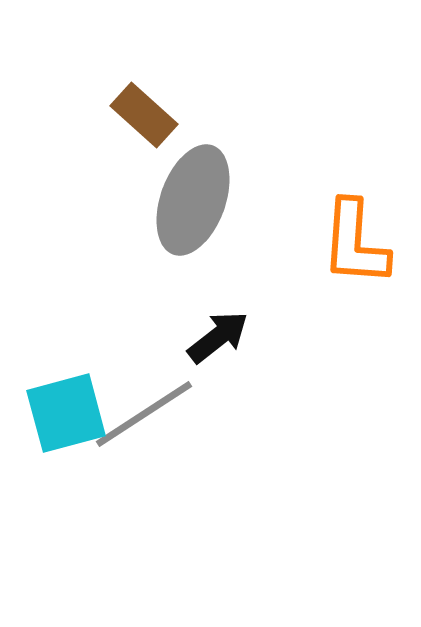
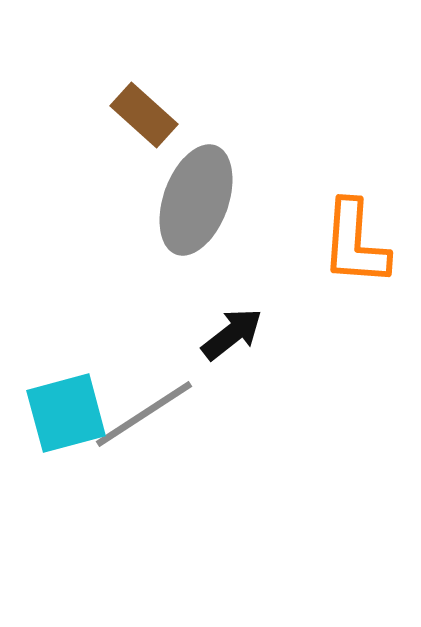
gray ellipse: moved 3 px right
black arrow: moved 14 px right, 3 px up
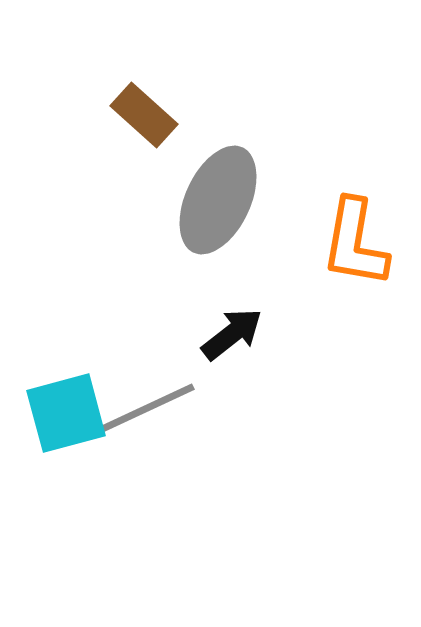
gray ellipse: moved 22 px right; rotated 5 degrees clockwise
orange L-shape: rotated 6 degrees clockwise
gray line: moved 1 px left, 4 px up; rotated 8 degrees clockwise
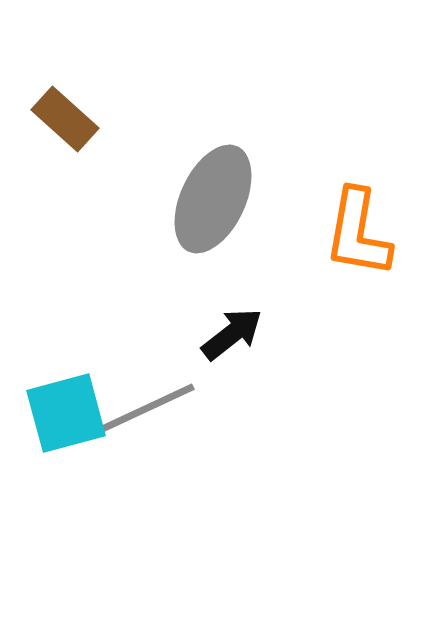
brown rectangle: moved 79 px left, 4 px down
gray ellipse: moved 5 px left, 1 px up
orange L-shape: moved 3 px right, 10 px up
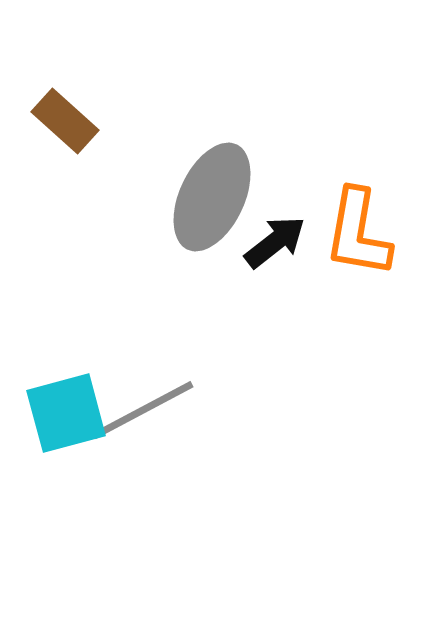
brown rectangle: moved 2 px down
gray ellipse: moved 1 px left, 2 px up
black arrow: moved 43 px right, 92 px up
gray line: rotated 3 degrees counterclockwise
